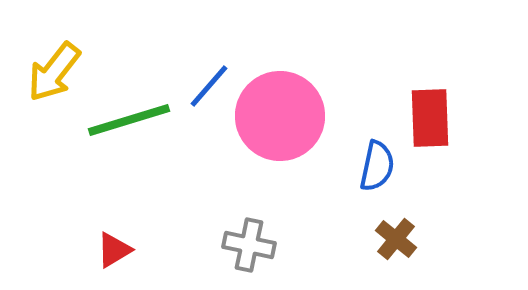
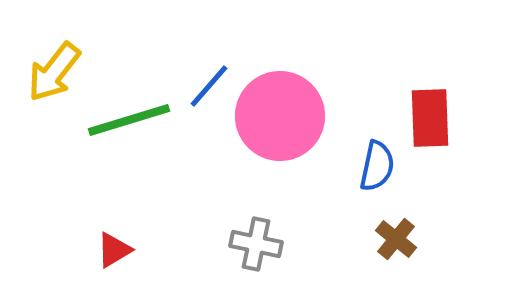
gray cross: moved 7 px right, 1 px up
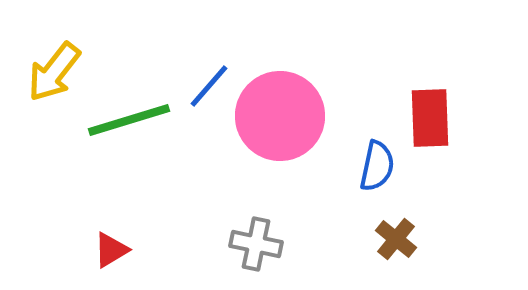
red triangle: moved 3 px left
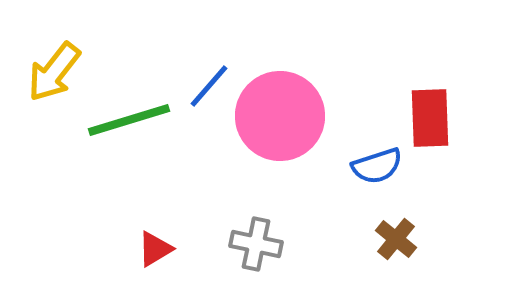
blue semicircle: rotated 60 degrees clockwise
red triangle: moved 44 px right, 1 px up
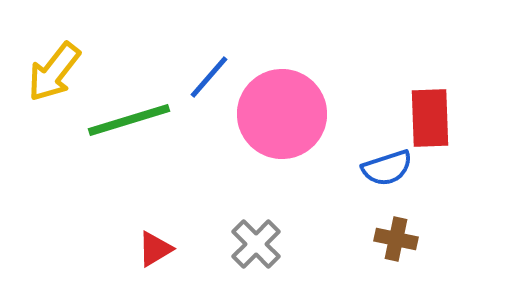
blue line: moved 9 px up
pink circle: moved 2 px right, 2 px up
blue semicircle: moved 10 px right, 2 px down
brown cross: rotated 27 degrees counterclockwise
gray cross: rotated 33 degrees clockwise
